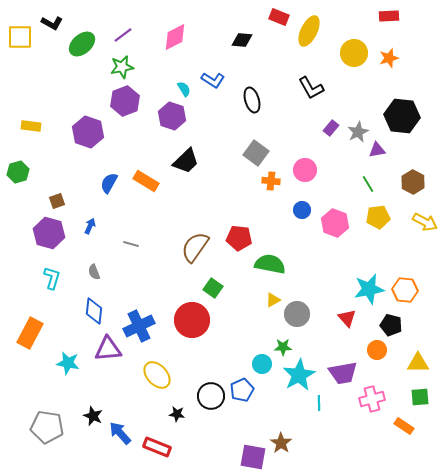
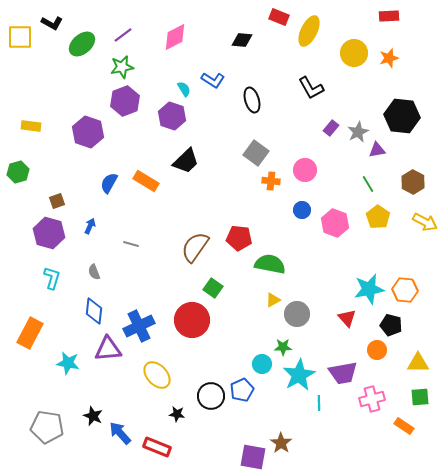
yellow pentagon at (378, 217): rotated 30 degrees counterclockwise
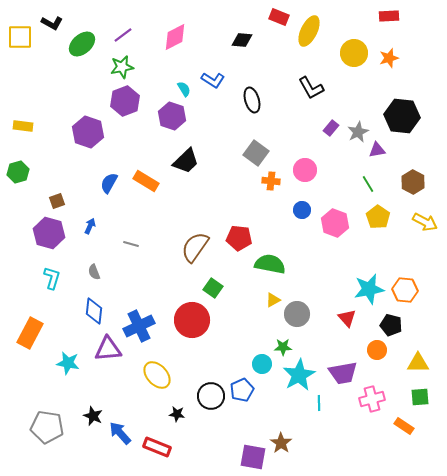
yellow rectangle at (31, 126): moved 8 px left
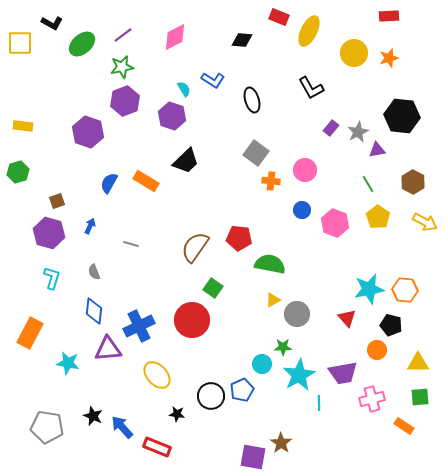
yellow square at (20, 37): moved 6 px down
blue arrow at (120, 433): moved 2 px right, 6 px up
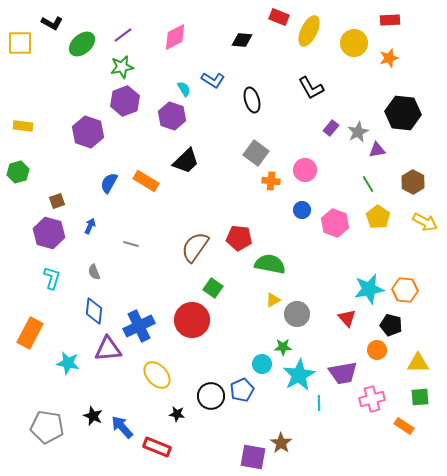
red rectangle at (389, 16): moved 1 px right, 4 px down
yellow circle at (354, 53): moved 10 px up
black hexagon at (402, 116): moved 1 px right, 3 px up
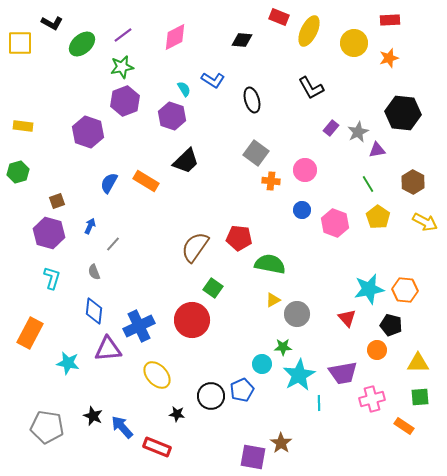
gray line at (131, 244): moved 18 px left; rotated 63 degrees counterclockwise
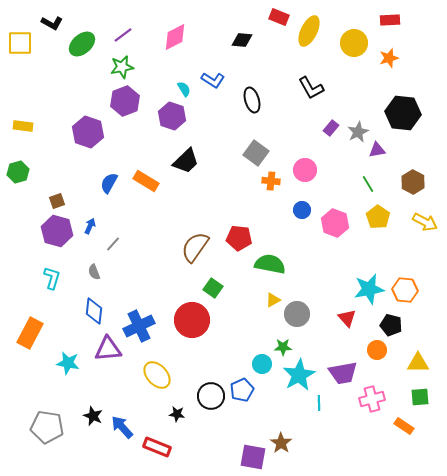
purple hexagon at (49, 233): moved 8 px right, 2 px up
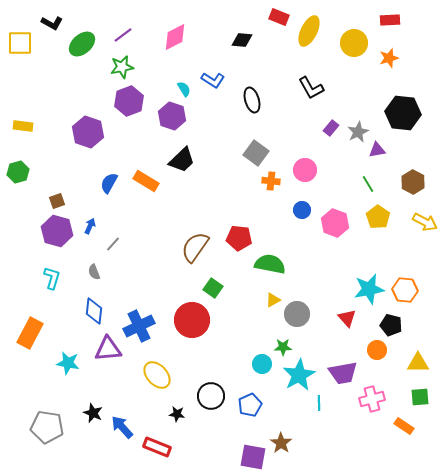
purple hexagon at (125, 101): moved 4 px right
black trapezoid at (186, 161): moved 4 px left, 1 px up
blue pentagon at (242, 390): moved 8 px right, 15 px down
black star at (93, 416): moved 3 px up
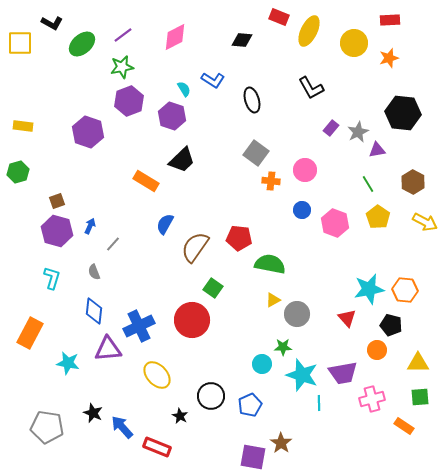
blue semicircle at (109, 183): moved 56 px right, 41 px down
cyan star at (299, 375): moved 3 px right; rotated 24 degrees counterclockwise
black star at (177, 414): moved 3 px right, 2 px down; rotated 21 degrees clockwise
